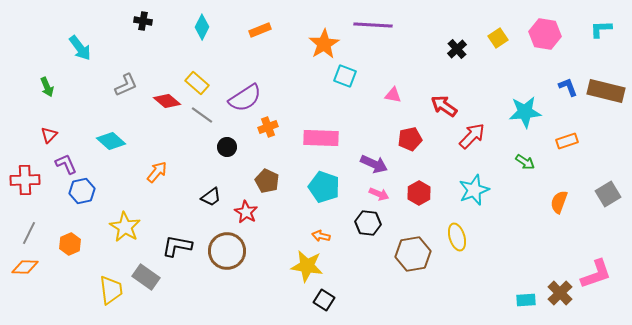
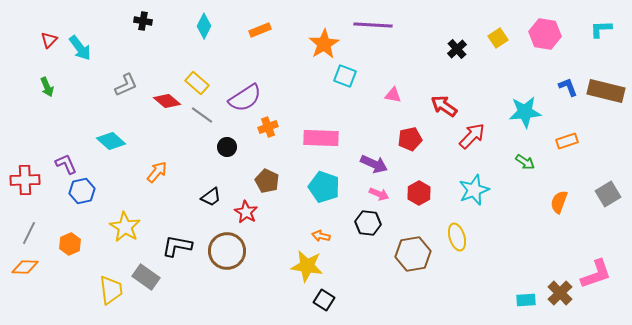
cyan diamond at (202, 27): moved 2 px right, 1 px up
red triangle at (49, 135): moved 95 px up
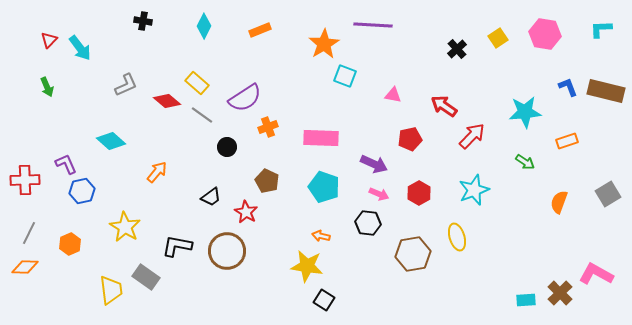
pink L-shape at (596, 274): rotated 132 degrees counterclockwise
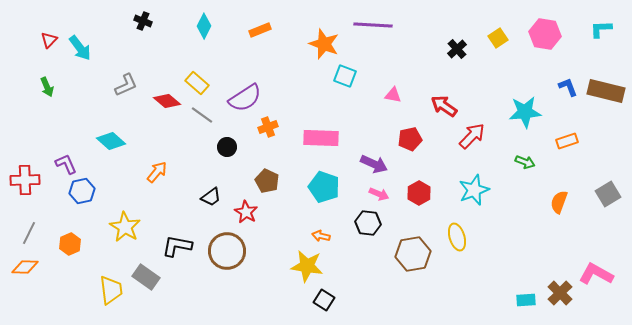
black cross at (143, 21): rotated 12 degrees clockwise
orange star at (324, 44): rotated 20 degrees counterclockwise
green arrow at (525, 162): rotated 12 degrees counterclockwise
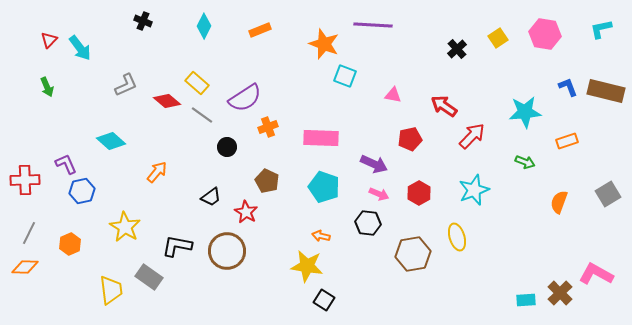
cyan L-shape at (601, 29): rotated 10 degrees counterclockwise
gray rectangle at (146, 277): moved 3 px right
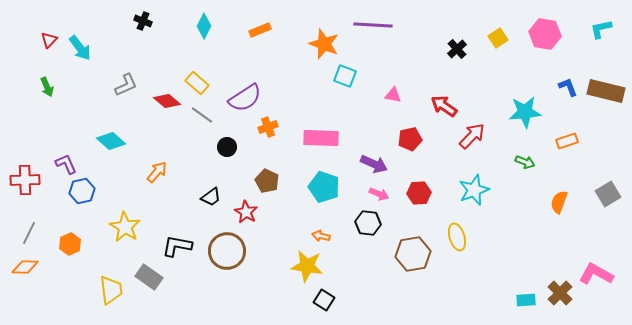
red hexagon at (419, 193): rotated 25 degrees clockwise
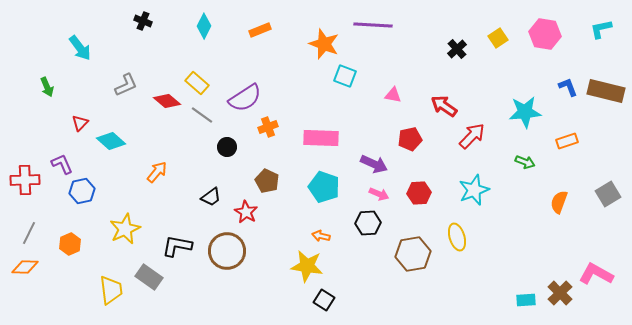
red triangle at (49, 40): moved 31 px right, 83 px down
purple L-shape at (66, 164): moved 4 px left
black hexagon at (368, 223): rotated 10 degrees counterclockwise
yellow star at (125, 227): moved 2 px down; rotated 16 degrees clockwise
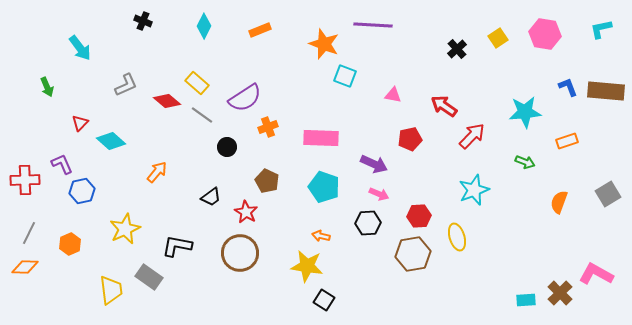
brown rectangle at (606, 91): rotated 9 degrees counterclockwise
red hexagon at (419, 193): moved 23 px down
brown circle at (227, 251): moved 13 px right, 2 px down
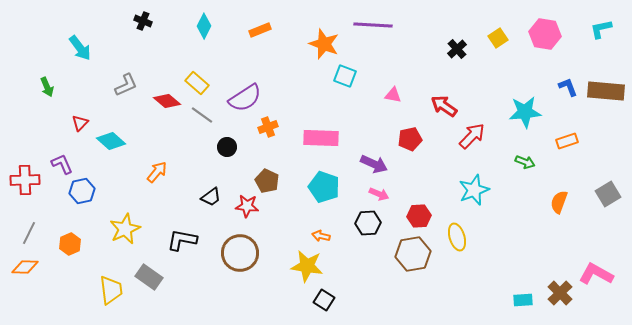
red star at (246, 212): moved 1 px right, 6 px up; rotated 25 degrees counterclockwise
black L-shape at (177, 246): moved 5 px right, 6 px up
cyan rectangle at (526, 300): moved 3 px left
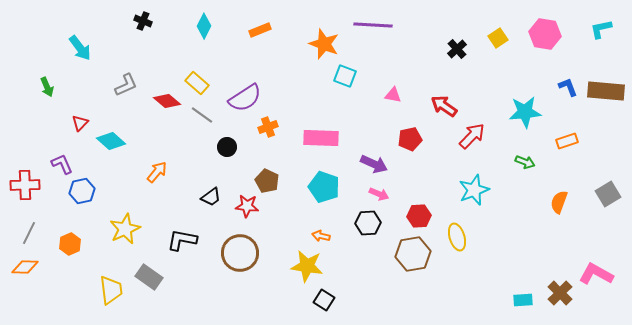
red cross at (25, 180): moved 5 px down
